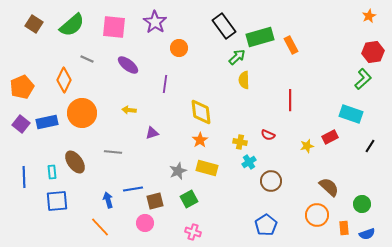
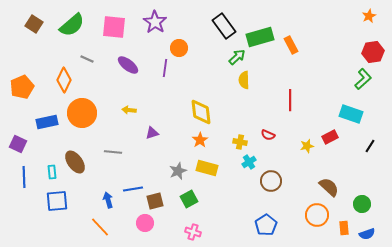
purple line at (165, 84): moved 16 px up
purple square at (21, 124): moved 3 px left, 20 px down; rotated 12 degrees counterclockwise
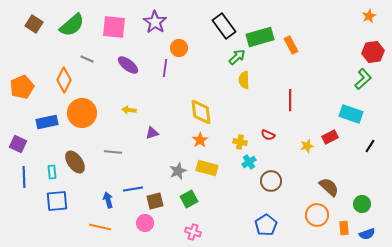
orange line at (100, 227): rotated 35 degrees counterclockwise
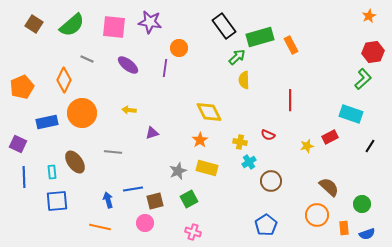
purple star at (155, 22): moved 5 px left; rotated 25 degrees counterclockwise
yellow diamond at (201, 112): moved 8 px right; rotated 20 degrees counterclockwise
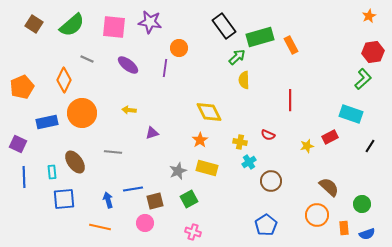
blue square at (57, 201): moved 7 px right, 2 px up
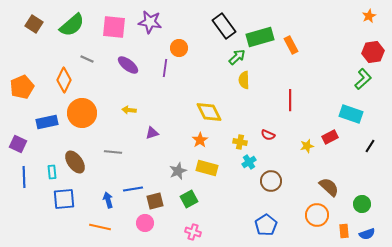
orange rectangle at (344, 228): moved 3 px down
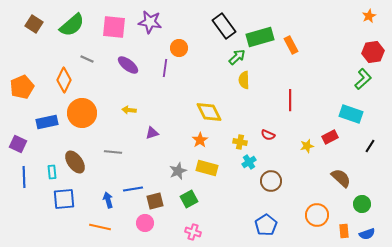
brown semicircle at (329, 187): moved 12 px right, 9 px up
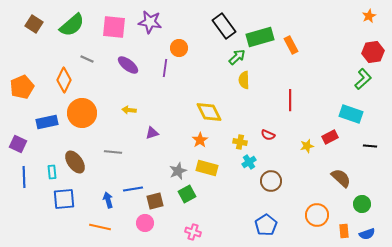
black line at (370, 146): rotated 64 degrees clockwise
green square at (189, 199): moved 2 px left, 5 px up
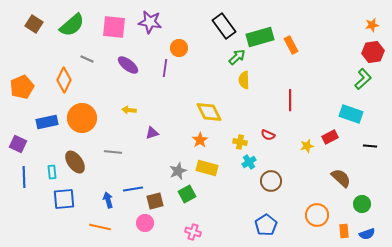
orange star at (369, 16): moved 3 px right, 9 px down; rotated 16 degrees clockwise
orange circle at (82, 113): moved 5 px down
